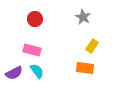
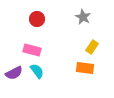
red circle: moved 2 px right
yellow rectangle: moved 1 px down
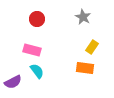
purple semicircle: moved 1 px left, 9 px down
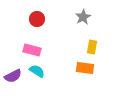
gray star: rotated 14 degrees clockwise
yellow rectangle: rotated 24 degrees counterclockwise
cyan semicircle: rotated 21 degrees counterclockwise
purple semicircle: moved 6 px up
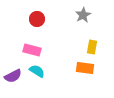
gray star: moved 2 px up
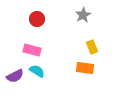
yellow rectangle: rotated 32 degrees counterclockwise
purple semicircle: moved 2 px right
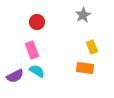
red circle: moved 3 px down
pink rectangle: rotated 54 degrees clockwise
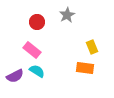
gray star: moved 16 px left
pink rectangle: rotated 30 degrees counterclockwise
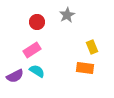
pink rectangle: rotated 72 degrees counterclockwise
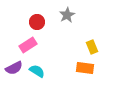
pink rectangle: moved 4 px left, 5 px up
purple semicircle: moved 1 px left, 8 px up
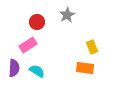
purple semicircle: rotated 60 degrees counterclockwise
